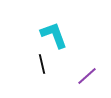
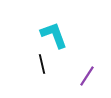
purple line: rotated 15 degrees counterclockwise
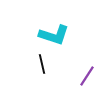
cyan L-shape: rotated 128 degrees clockwise
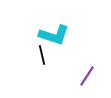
black line: moved 9 px up
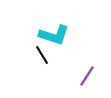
black line: rotated 18 degrees counterclockwise
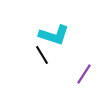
purple line: moved 3 px left, 2 px up
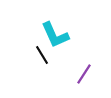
cyan L-shape: moved 1 px right; rotated 48 degrees clockwise
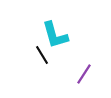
cyan L-shape: rotated 8 degrees clockwise
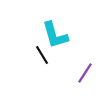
purple line: moved 1 px right, 1 px up
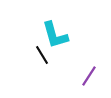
purple line: moved 4 px right, 3 px down
